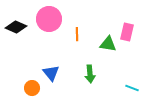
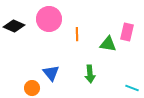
black diamond: moved 2 px left, 1 px up
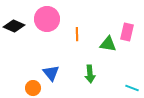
pink circle: moved 2 px left
orange circle: moved 1 px right
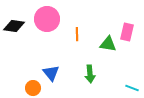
black diamond: rotated 15 degrees counterclockwise
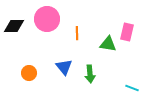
black diamond: rotated 10 degrees counterclockwise
orange line: moved 1 px up
blue triangle: moved 13 px right, 6 px up
orange circle: moved 4 px left, 15 px up
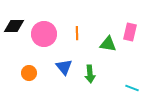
pink circle: moved 3 px left, 15 px down
pink rectangle: moved 3 px right
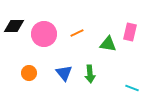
orange line: rotated 64 degrees clockwise
blue triangle: moved 6 px down
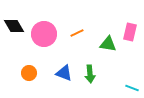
black diamond: rotated 60 degrees clockwise
blue triangle: rotated 30 degrees counterclockwise
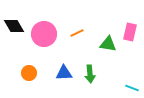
blue triangle: rotated 24 degrees counterclockwise
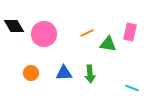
orange line: moved 10 px right
orange circle: moved 2 px right
